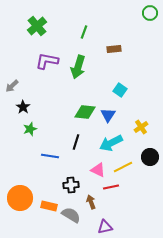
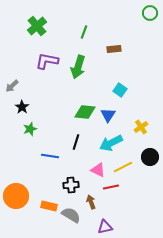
black star: moved 1 px left
orange circle: moved 4 px left, 2 px up
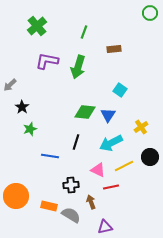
gray arrow: moved 2 px left, 1 px up
yellow line: moved 1 px right, 1 px up
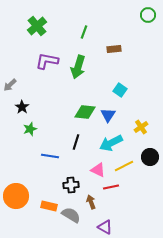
green circle: moved 2 px left, 2 px down
purple triangle: rotated 42 degrees clockwise
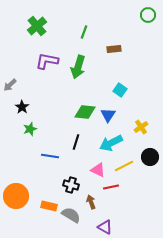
black cross: rotated 21 degrees clockwise
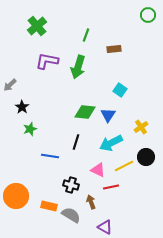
green line: moved 2 px right, 3 px down
black circle: moved 4 px left
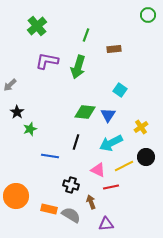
black star: moved 5 px left, 5 px down
orange rectangle: moved 3 px down
purple triangle: moved 1 px right, 3 px up; rotated 35 degrees counterclockwise
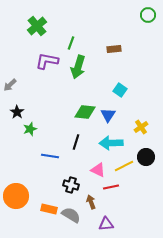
green line: moved 15 px left, 8 px down
cyan arrow: rotated 25 degrees clockwise
